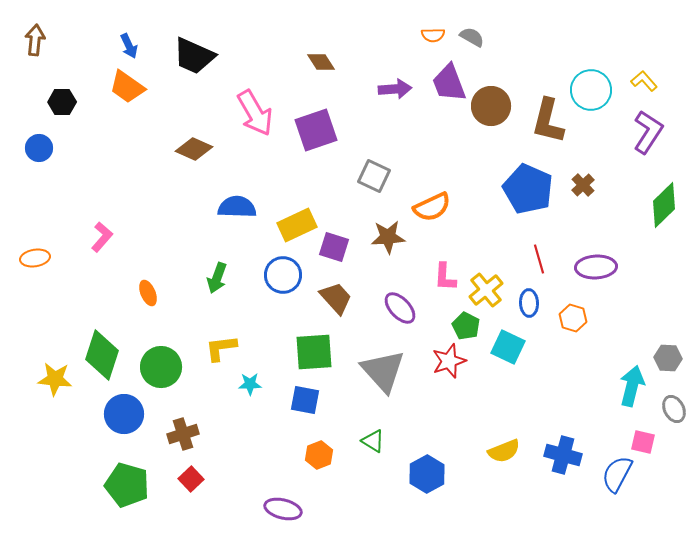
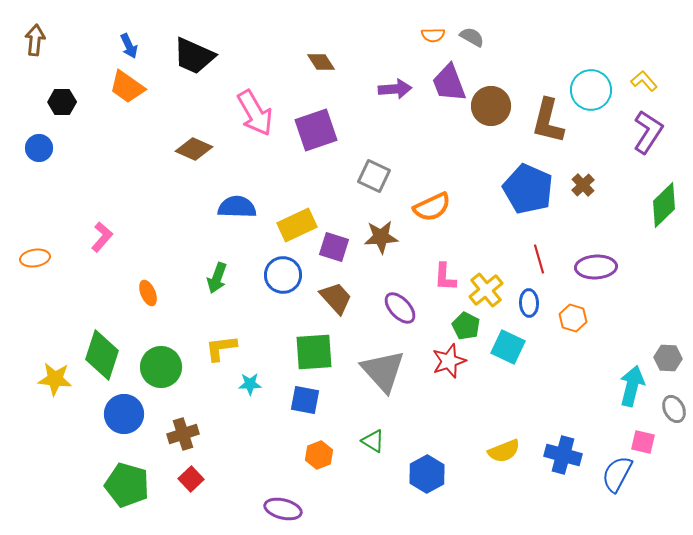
brown star at (388, 237): moved 7 px left
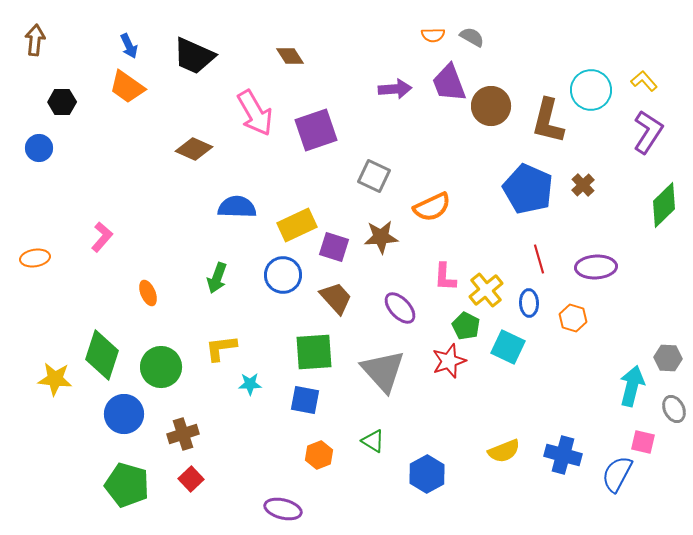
brown diamond at (321, 62): moved 31 px left, 6 px up
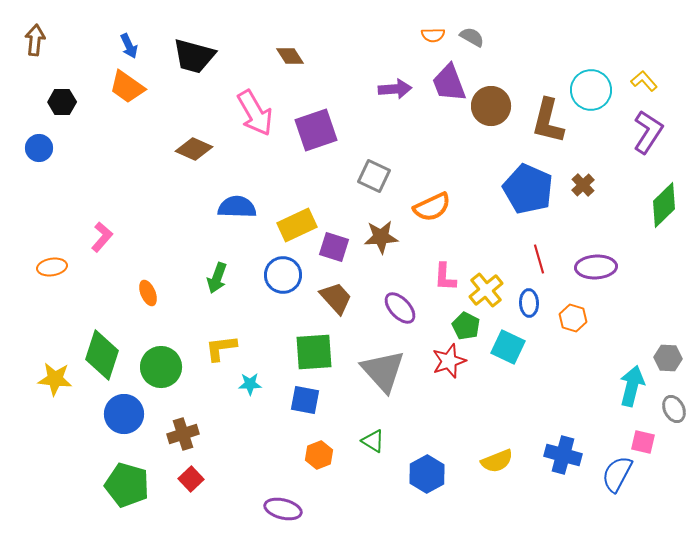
black trapezoid at (194, 56): rotated 9 degrees counterclockwise
orange ellipse at (35, 258): moved 17 px right, 9 px down
yellow semicircle at (504, 451): moved 7 px left, 10 px down
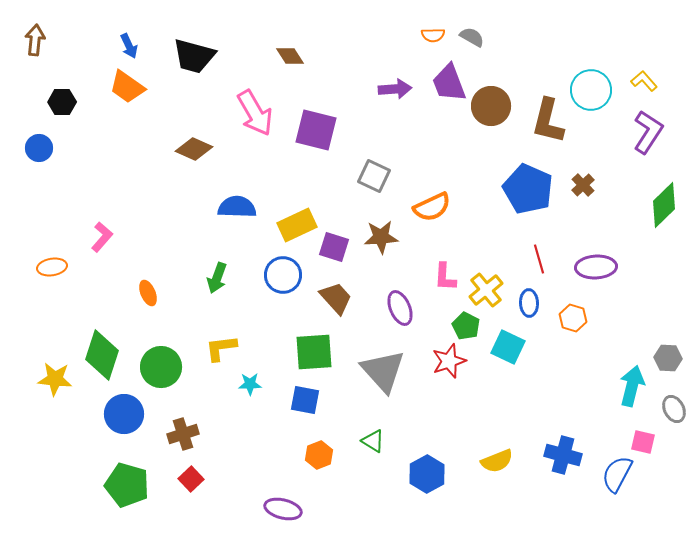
purple square at (316, 130): rotated 33 degrees clockwise
purple ellipse at (400, 308): rotated 20 degrees clockwise
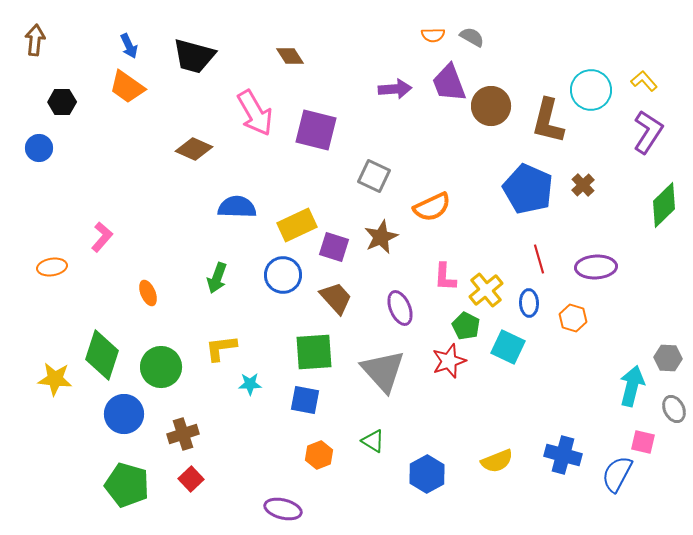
brown star at (381, 237): rotated 20 degrees counterclockwise
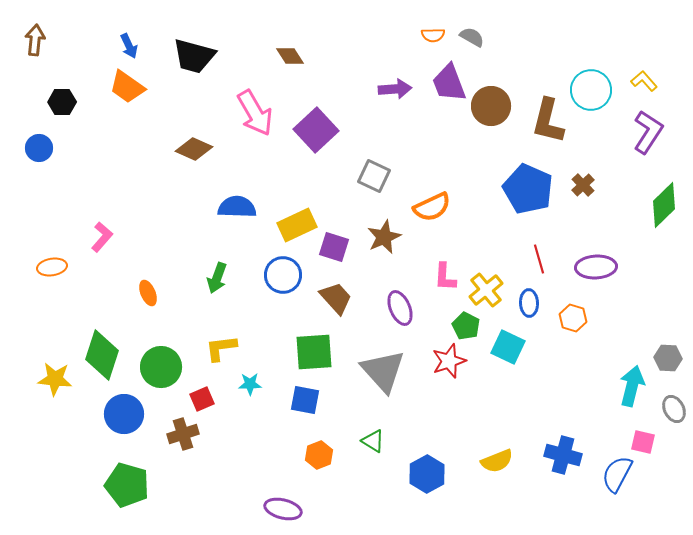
purple square at (316, 130): rotated 33 degrees clockwise
brown star at (381, 237): moved 3 px right
red square at (191, 479): moved 11 px right, 80 px up; rotated 20 degrees clockwise
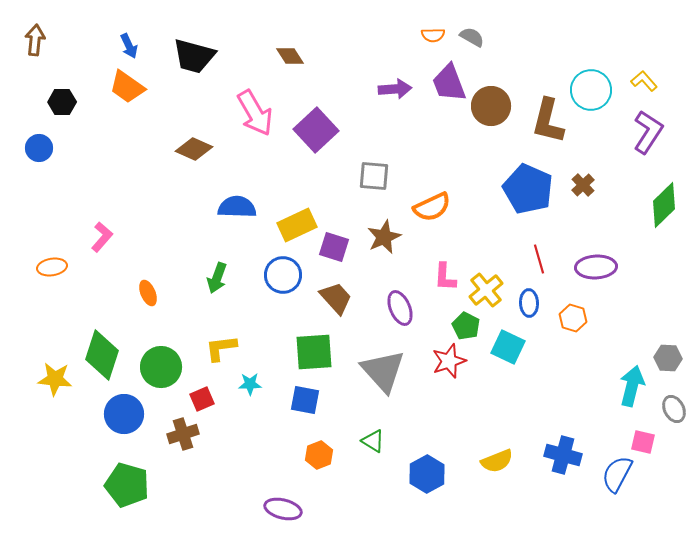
gray square at (374, 176): rotated 20 degrees counterclockwise
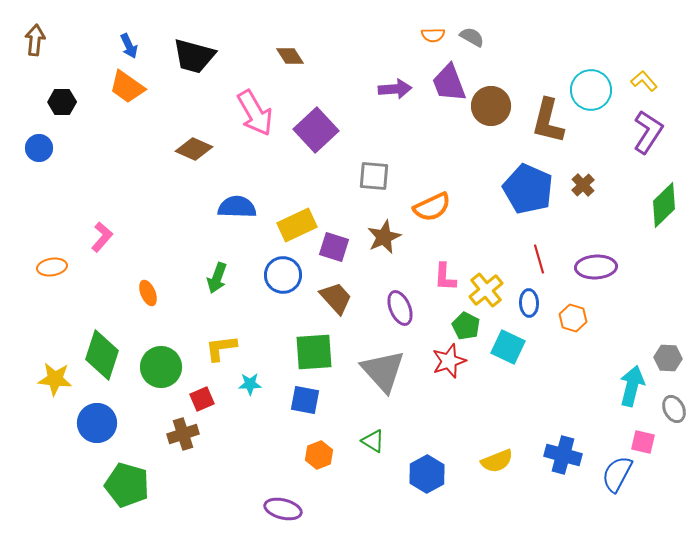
blue circle at (124, 414): moved 27 px left, 9 px down
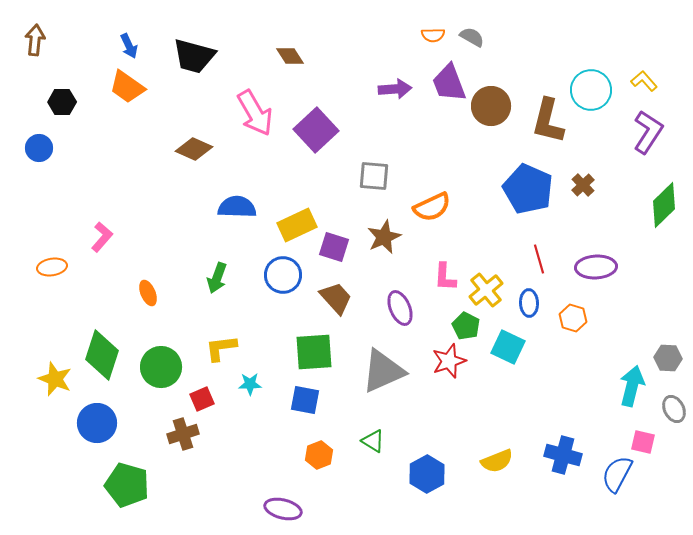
gray triangle at (383, 371): rotated 48 degrees clockwise
yellow star at (55, 379): rotated 16 degrees clockwise
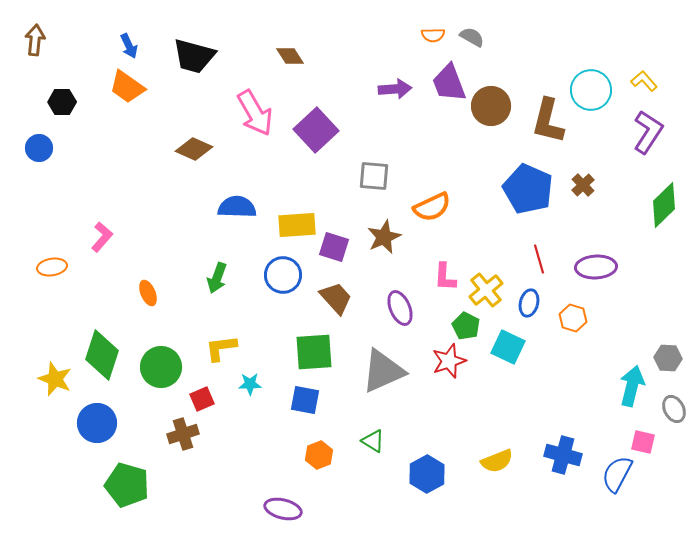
yellow rectangle at (297, 225): rotated 21 degrees clockwise
blue ellipse at (529, 303): rotated 16 degrees clockwise
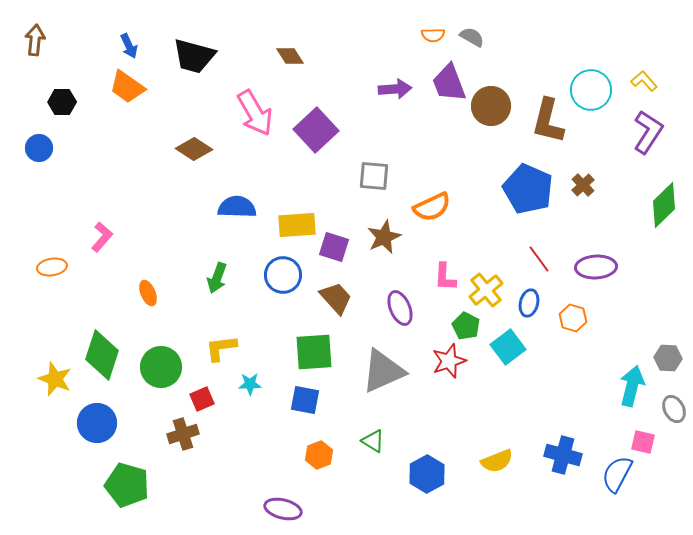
brown diamond at (194, 149): rotated 9 degrees clockwise
red line at (539, 259): rotated 20 degrees counterclockwise
cyan square at (508, 347): rotated 28 degrees clockwise
